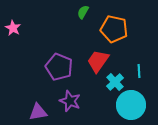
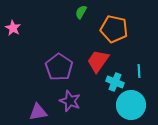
green semicircle: moved 2 px left
purple pentagon: rotated 12 degrees clockwise
cyan cross: rotated 24 degrees counterclockwise
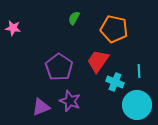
green semicircle: moved 7 px left, 6 px down
pink star: rotated 21 degrees counterclockwise
cyan circle: moved 6 px right
purple triangle: moved 3 px right, 5 px up; rotated 12 degrees counterclockwise
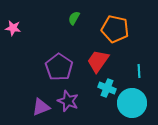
orange pentagon: moved 1 px right
cyan cross: moved 8 px left, 6 px down
purple star: moved 2 px left
cyan circle: moved 5 px left, 2 px up
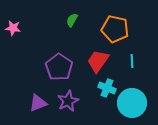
green semicircle: moved 2 px left, 2 px down
cyan line: moved 7 px left, 10 px up
purple star: rotated 25 degrees clockwise
purple triangle: moved 3 px left, 4 px up
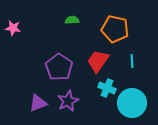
green semicircle: rotated 56 degrees clockwise
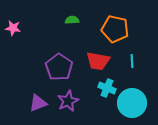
red trapezoid: rotated 115 degrees counterclockwise
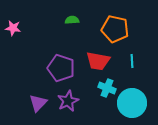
purple pentagon: moved 2 px right, 1 px down; rotated 16 degrees counterclockwise
purple triangle: rotated 24 degrees counterclockwise
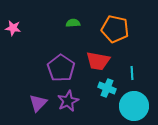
green semicircle: moved 1 px right, 3 px down
cyan line: moved 12 px down
purple pentagon: rotated 16 degrees clockwise
cyan circle: moved 2 px right, 3 px down
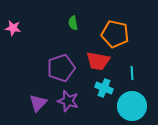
green semicircle: rotated 96 degrees counterclockwise
orange pentagon: moved 5 px down
purple pentagon: rotated 20 degrees clockwise
cyan cross: moved 3 px left
purple star: rotated 30 degrees counterclockwise
cyan circle: moved 2 px left
